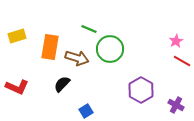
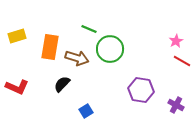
purple hexagon: rotated 20 degrees counterclockwise
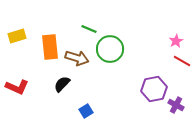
orange rectangle: rotated 15 degrees counterclockwise
purple hexagon: moved 13 px right, 1 px up; rotated 20 degrees counterclockwise
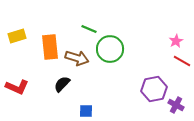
blue square: rotated 32 degrees clockwise
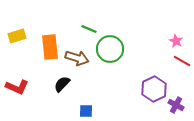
pink star: rotated 16 degrees counterclockwise
purple hexagon: rotated 15 degrees counterclockwise
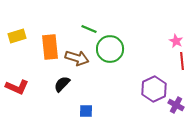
red line: rotated 54 degrees clockwise
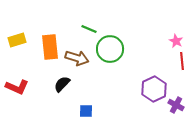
yellow rectangle: moved 4 px down
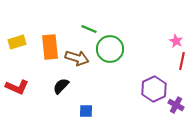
yellow rectangle: moved 2 px down
red line: rotated 18 degrees clockwise
black semicircle: moved 1 px left, 2 px down
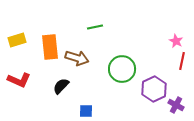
green line: moved 6 px right, 2 px up; rotated 35 degrees counterclockwise
yellow rectangle: moved 2 px up
green circle: moved 12 px right, 20 px down
red L-shape: moved 2 px right, 7 px up
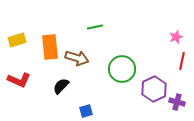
pink star: moved 4 px up; rotated 24 degrees clockwise
purple cross: moved 1 px right, 3 px up; rotated 14 degrees counterclockwise
blue square: rotated 16 degrees counterclockwise
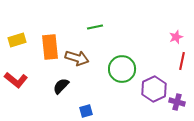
red L-shape: moved 3 px left; rotated 15 degrees clockwise
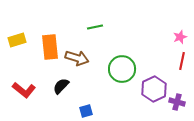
pink star: moved 4 px right
red L-shape: moved 8 px right, 10 px down
